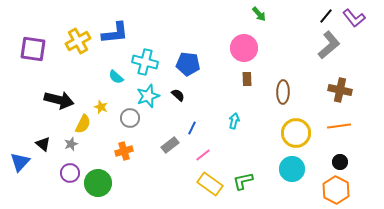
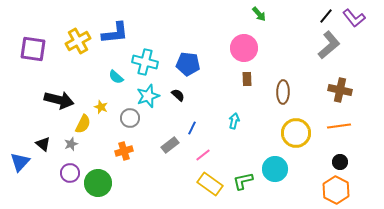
cyan circle: moved 17 px left
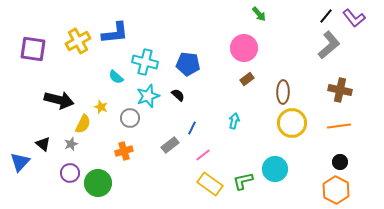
brown rectangle: rotated 56 degrees clockwise
yellow circle: moved 4 px left, 10 px up
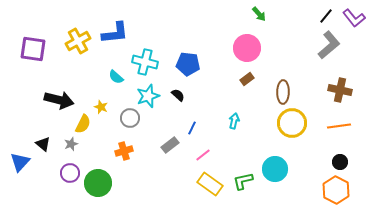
pink circle: moved 3 px right
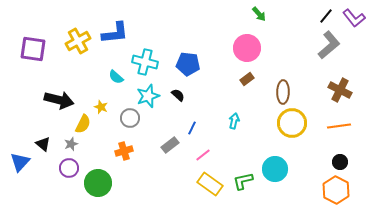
brown cross: rotated 15 degrees clockwise
purple circle: moved 1 px left, 5 px up
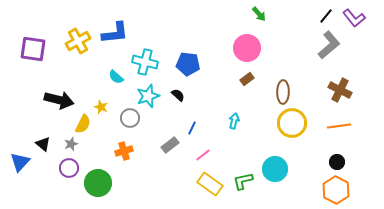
black circle: moved 3 px left
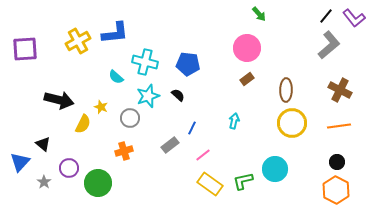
purple square: moved 8 px left; rotated 12 degrees counterclockwise
brown ellipse: moved 3 px right, 2 px up
gray star: moved 27 px left, 38 px down; rotated 16 degrees counterclockwise
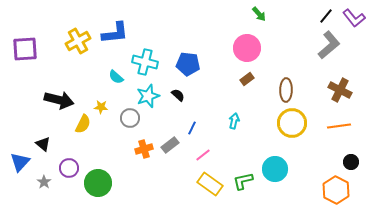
yellow star: rotated 16 degrees counterclockwise
orange cross: moved 20 px right, 2 px up
black circle: moved 14 px right
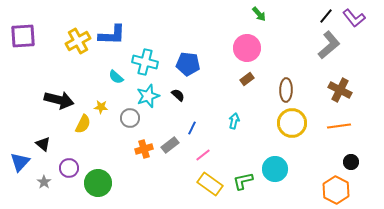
blue L-shape: moved 3 px left, 2 px down; rotated 8 degrees clockwise
purple square: moved 2 px left, 13 px up
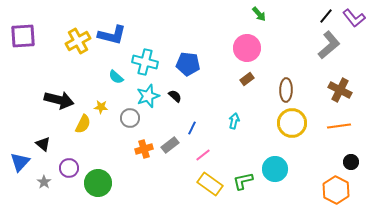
blue L-shape: rotated 12 degrees clockwise
black semicircle: moved 3 px left, 1 px down
